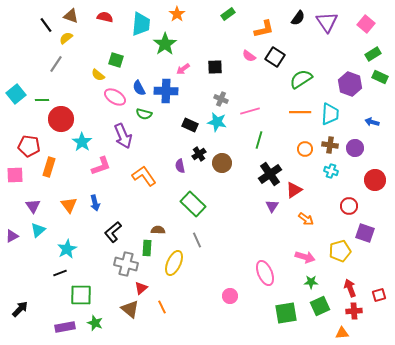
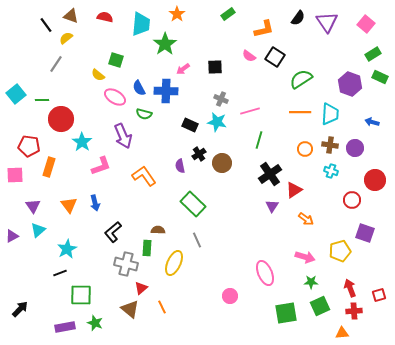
red circle at (349, 206): moved 3 px right, 6 px up
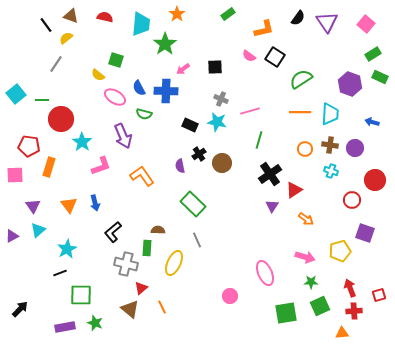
orange L-shape at (144, 176): moved 2 px left
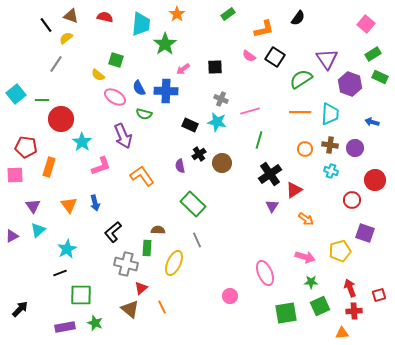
purple triangle at (327, 22): moved 37 px down
red pentagon at (29, 146): moved 3 px left, 1 px down
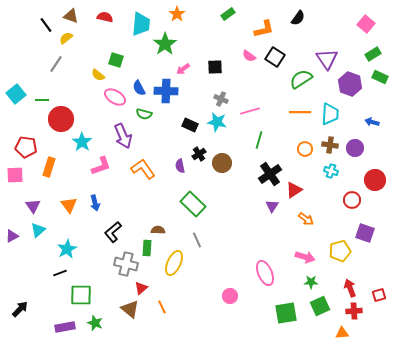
orange L-shape at (142, 176): moved 1 px right, 7 px up
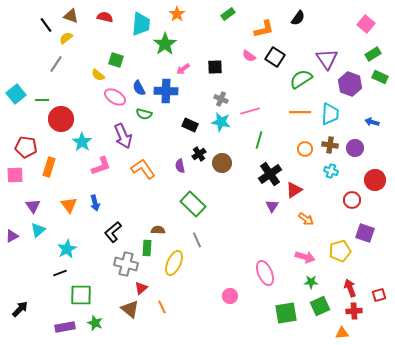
cyan star at (217, 122): moved 4 px right
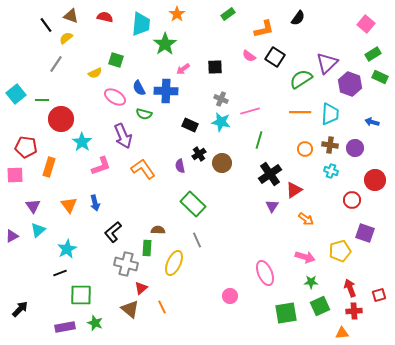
purple triangle at (327, 59): moved 4 px down; rotated 20 degrees clockwise
yellow semicircle at (98, 75): moved 3 px left, 2 px up; rotated 64 degrees counterclockwise
